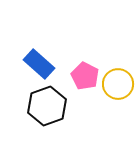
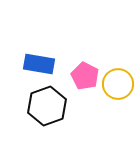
blue rectangle: rotated 32 degrees counterclockwise
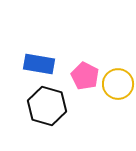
black hexagon: rotated 24 degrees counterclockwise
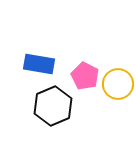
black hexagon: moved 6 px right; rotated 21 degrees clockwise
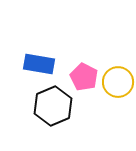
pink pentagon: moved 1 px left, 1 px down
yellow circle: moved 2 px up
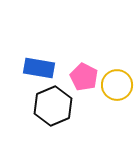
blue rectangle: moved 4 px down
yellow circle: moved 1 px left, 3 px down
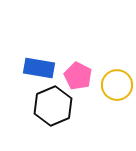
pink pentagon: moved 6 px left, 1 px up
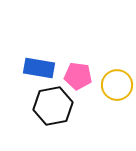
pink pentagon: rotated 20 degrees counterclockwise
black hexagon: rotated 12 degrees clockwise
